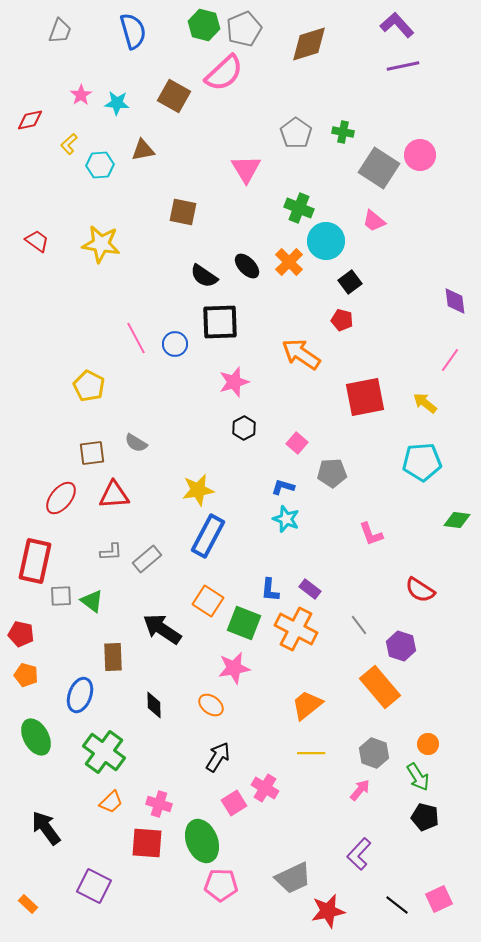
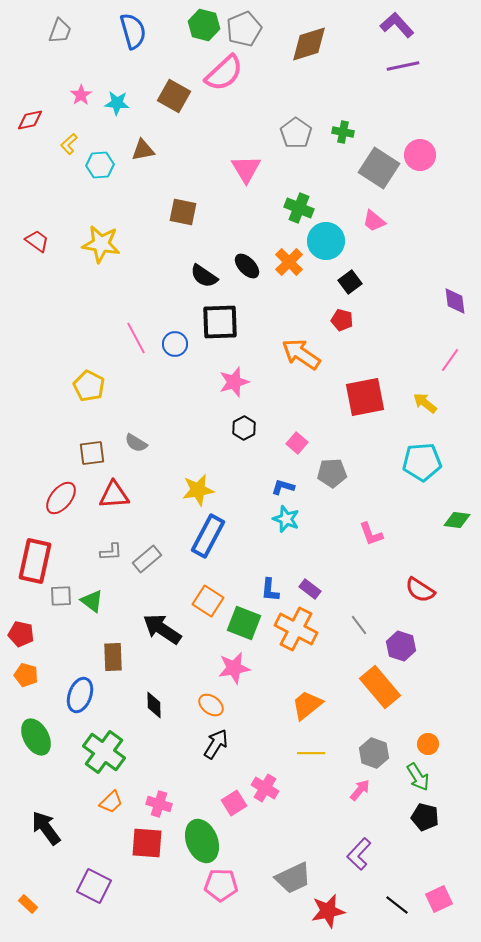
black arrow at (218, 757): moved 2 px left, 13 px up
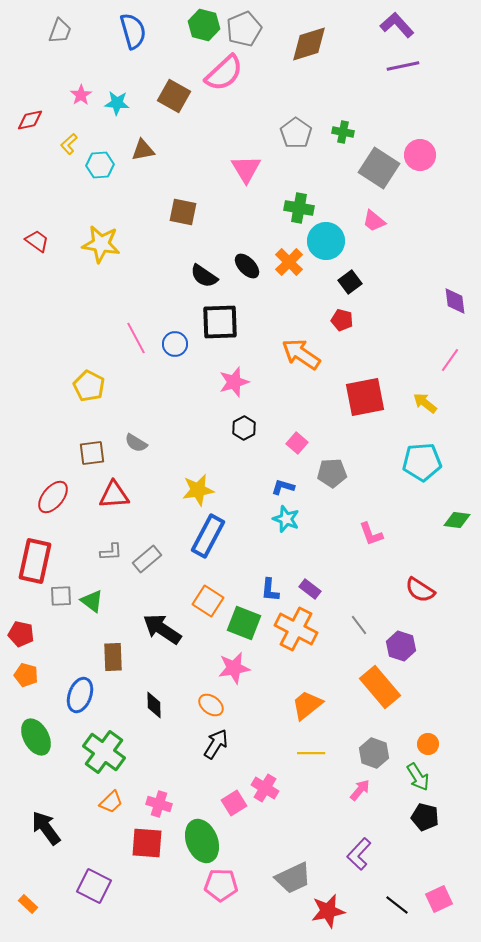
green cross at (299, 208): rotated 12 degrees counterclockwise
red ellipse at (61, 498): moved 8 px left, 1 px up
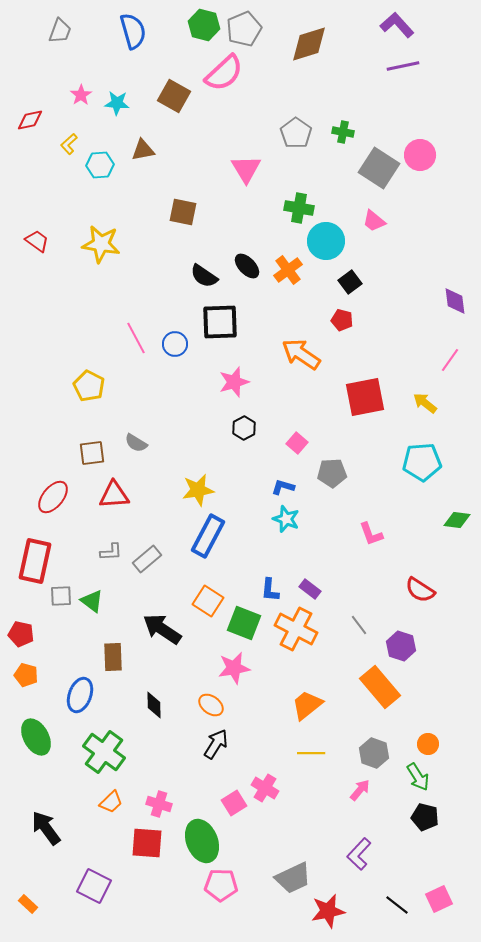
orange cross at (289, 262): moved 1 px left, 8 px down; rotated 8 degrees clockwise
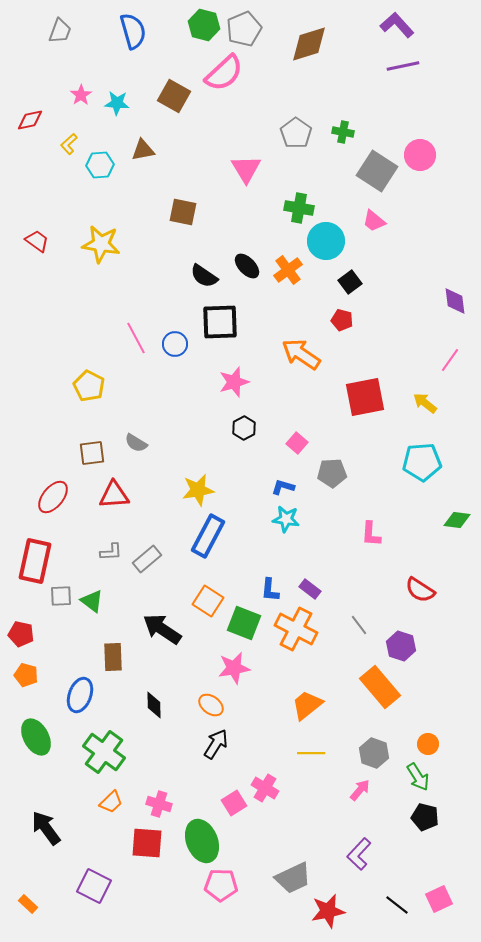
gray square at (379, 168): moved 2 px left, 3 px down
cyan star at (286, 519): rotated 12 degrees counterclockwise
pink L-shape at (371, 534): rotated 24 degrees clockwise
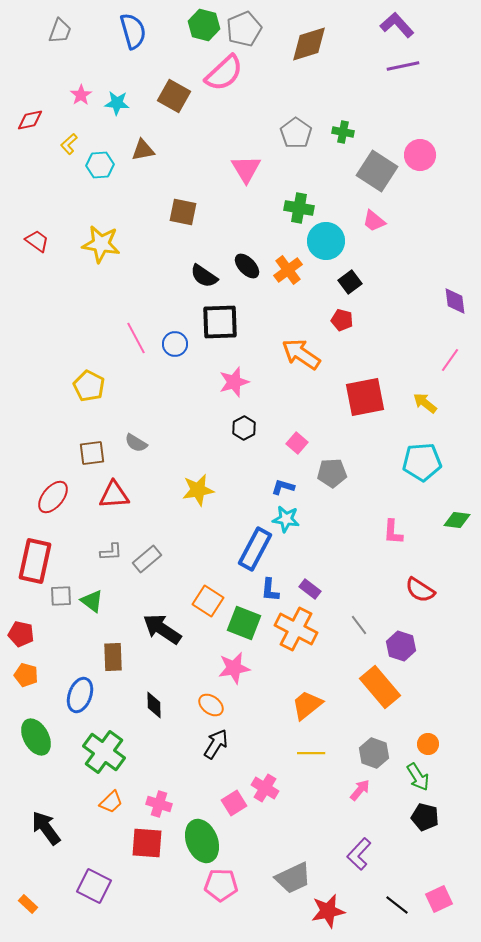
pink L-shape at (371, 534): moved 22 px right, 2 px up
blue rectangle at (208, 536): moved 47 px right, 13 px down
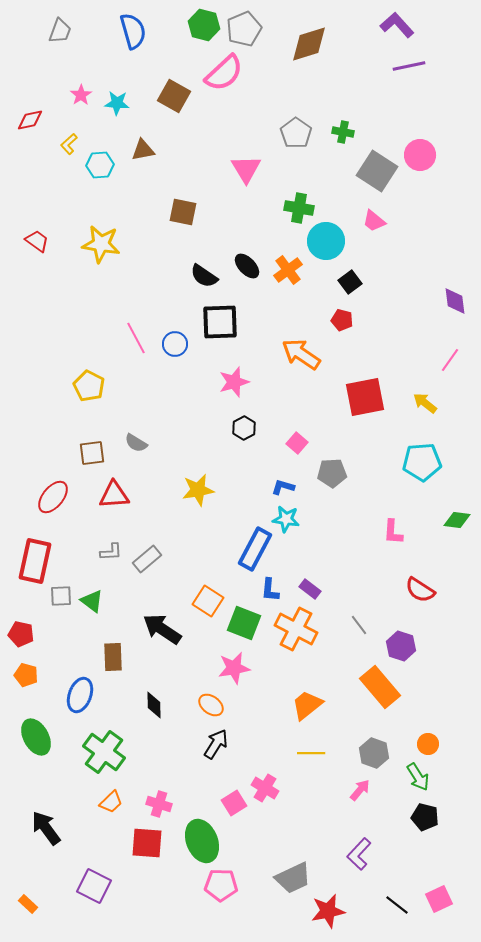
purple line at (403, 66): moved 6 px right
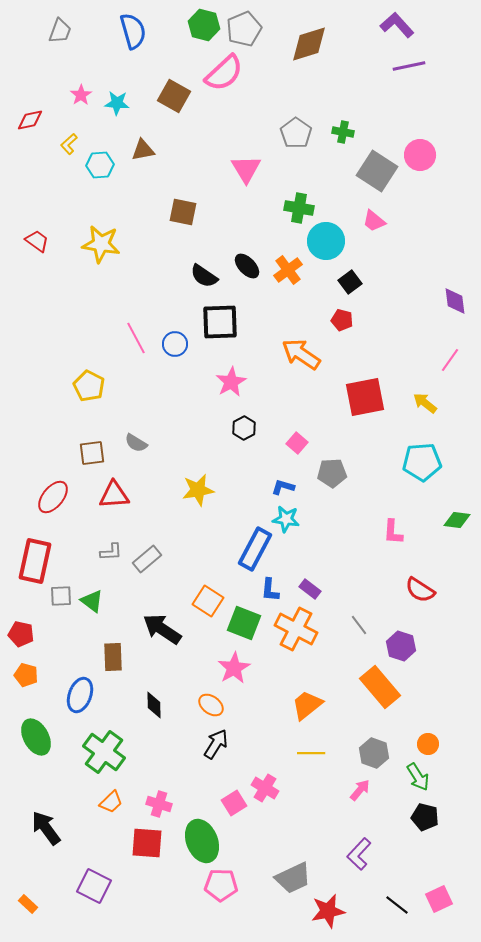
pink star at (234, 382): moved 3 px left; rotated 12 degrees counterclockwise
pink star at (234, 668): rotated 20 degrees counterclockwise
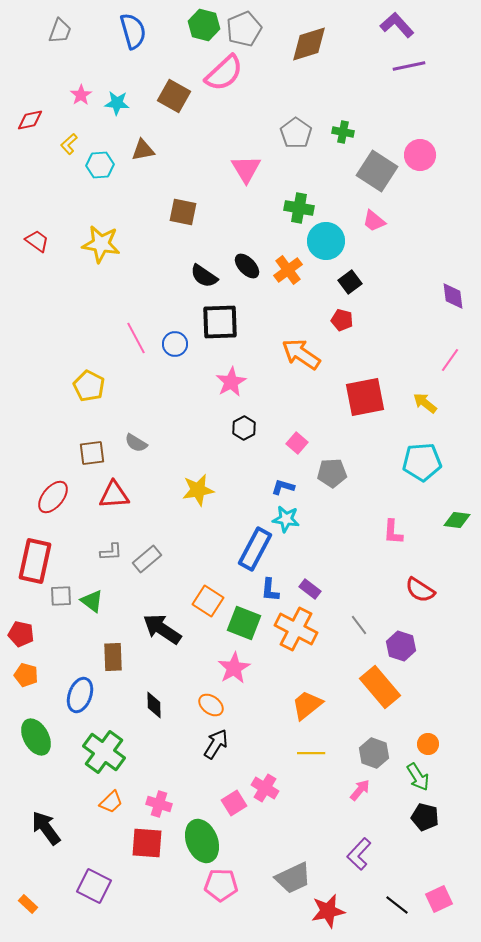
purple diamond at (455, 301): moved 2 px left, 5 px up
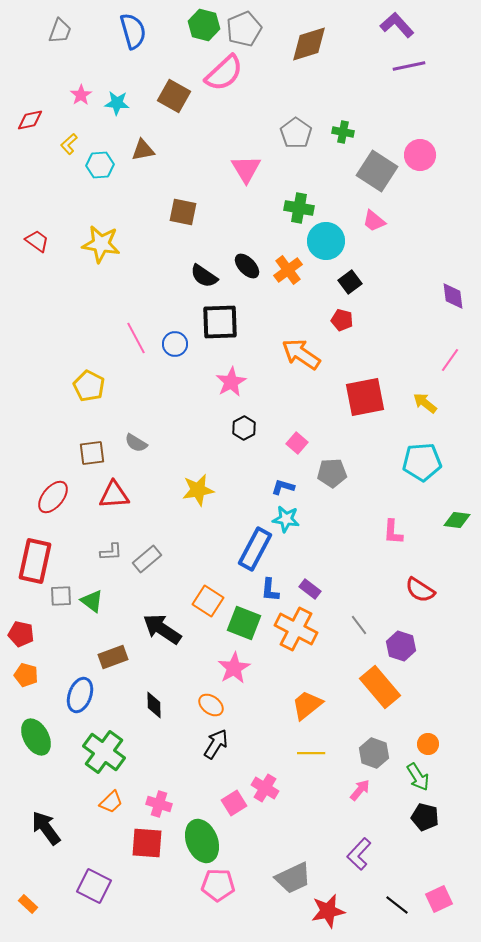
brown rectangle at (113, 657): rotated 72 degrees clockwise
pink pentagon at (221, 885): moved 3 px left
